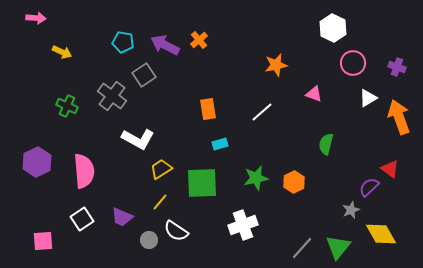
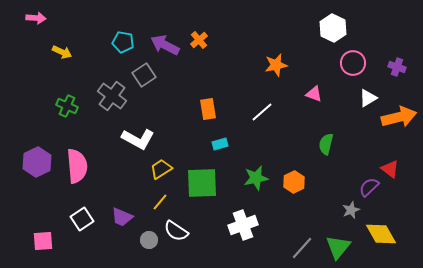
orange arrow: rotated 96 degrees clockwise
pink semicircle: moved 7 px left, 5 px up
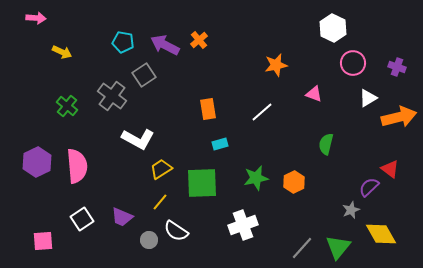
green cross: rotated 15 degrees clockwise
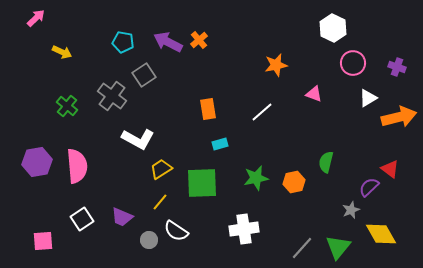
pink arrow: rotated 48 degrees counterclockwise
purple arrow: moved 3 px right, 3 px up
green semicircle: moved 18 px down
purple hexagon: rotated 16 degrees clockwise
orange hexagon: rotated 15 degrees clockwise
white cross: moved 1 px right, 4 px down; rotated 12 degrees clockwise
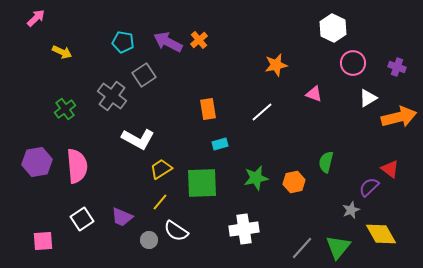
green cross: moved 2 px left, 3 px down; rotated 15 degrees clockwise
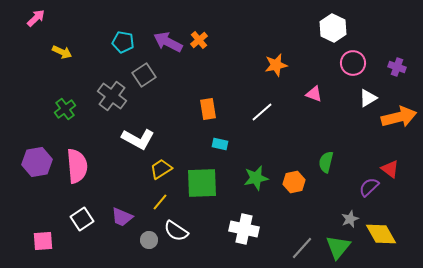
cyan rectangle: rotated 28 degrees clockwise
gray star: moved 1 px left, 9 px down
white cross: rotated 20 degrees clockwise
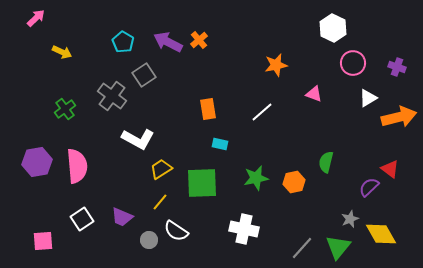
cyan pentagon: rotated 20 degrees clockwise
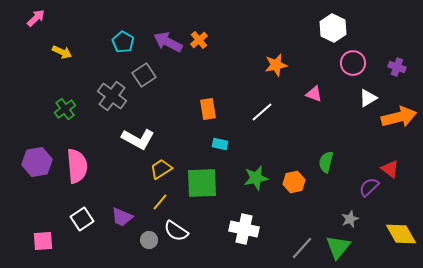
yellow diamond: moved 20 px right
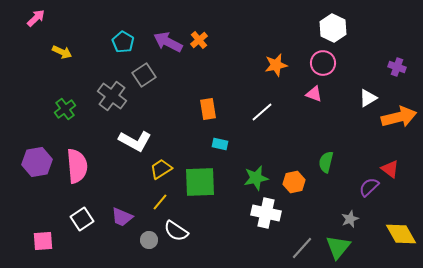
pink circle: moved 30 px left
white L-shape: moved 3 px left, 2 px down
green square: moved 2 px left, 1 px up
white cross: moved 22 px right, 16 px up
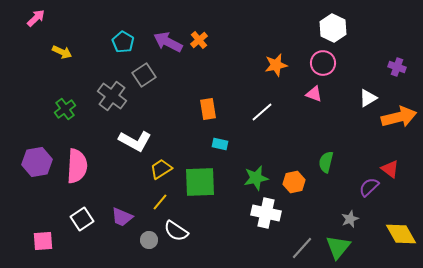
pink semicircle: rotated 8 degrees clockwise
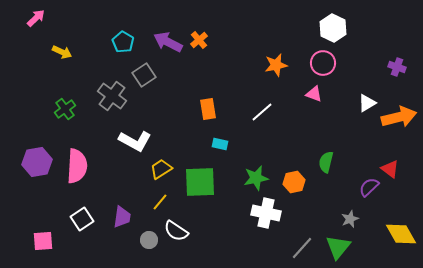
white triangle: moved 1 px left, 5 px down
purple trapezoid: rotated 105 degrees counterclockwise
